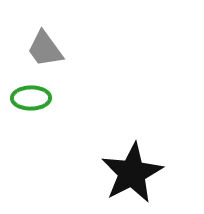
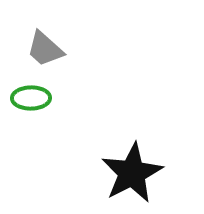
gray trapezoid: rotated 12 degrees counterclockwise
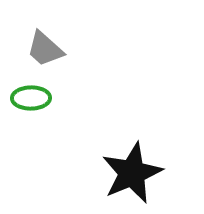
black star: rotated 4 degrees clockwise
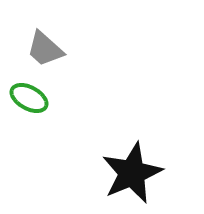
green ellipse: moved 2 px left; rotated 30 degrees clockwise
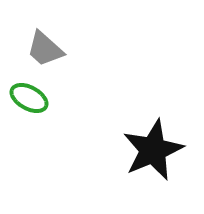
black star: moved 21 px right, 23 px up
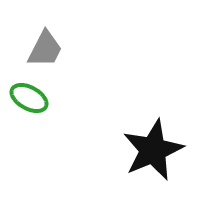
gray trapezoid: rotated 105 degrees counterclockwise
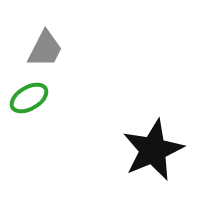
green ellipse: rotated 60 degrees counterclockwise
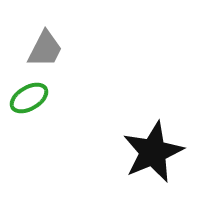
black star: moved 2 px down
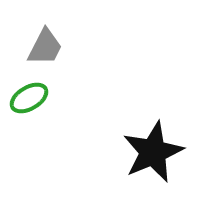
gray trapezoid: moved 2 px up
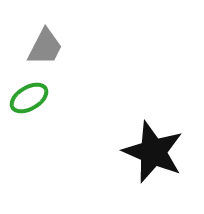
black star: rotated 26 degrees counterclockwise
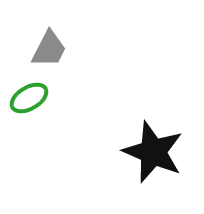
gray trapezoid: moved 4 px right, 2 px down
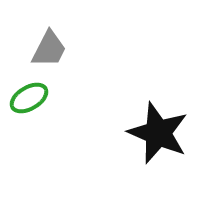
black star: moved 5 px right, 19 px up
